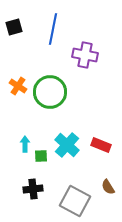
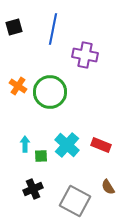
black cross: rotated 18 degrees counterclockwise
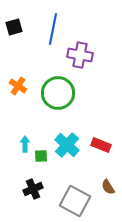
purple cross: moved 5 px left
green circle: moved 8 px right, 1 px down
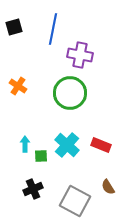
green circle: moved 12 px right
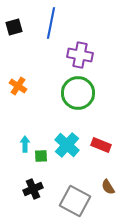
blue line: moved 2 px left, 6 px up
green circle: moved 8 px right
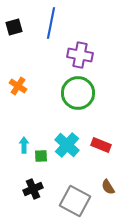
cyan arrow: moved 1 px left, 1 px down
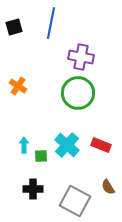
purple cross: moved 1 px right, 2 px down
black cross: rotated 24 degrees clockwise
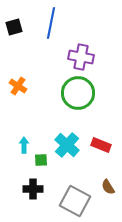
green square: moved 4 px down
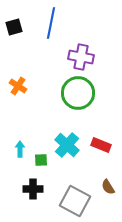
cyan arrow: moved 4 px left, 4 px down
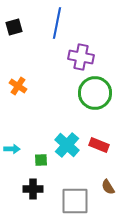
blue line: moved 6 px right
green circle: moved 17 px right
red rectangle: moved 2 px left
cyan arrow: moved 8 px left; rotated 91 degrees clockwise
gray square: rotated 28 degrees counterclockwise
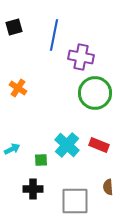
blue line: moved 3 px left, 12 px down
orange cross: moved 2 px down
cyan arrow: rotated 28 degrees counterclockwise
brown semicircle: rotated 28 degrees clockwise
